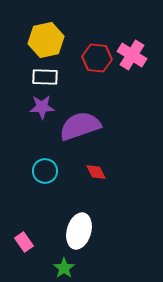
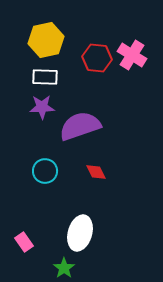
white ellipse: moved 1 px right, 2 px down
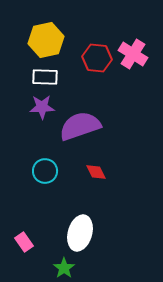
pink cross: moved 1 px right, 1 px up
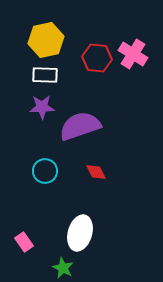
white rectangle: moved 2 px up
green star: moved 1 px left; rotated 10 degrees counterclockwise
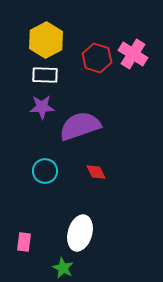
yellow hexagon: rotated 16 degrees counterclockwise
red hexagon: rotated 12 degrees clockwise
pink rectangle: rotated 42 degrees clockwise
